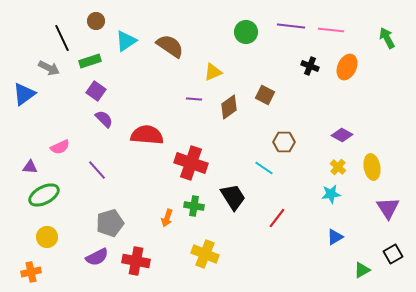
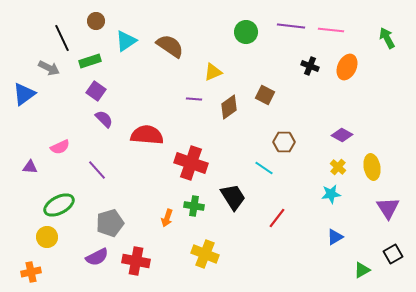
green ellipse at (44, 195): moved 15 px right, 10 px down
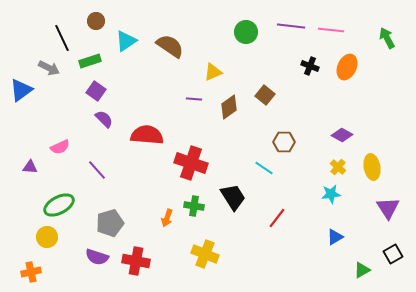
blue triangle at (24, 94): moved 3 px left, 4 px up
brown square at (265, 95): rotated 12 degrees clockwise
purple semicircle at (97, 257): rotated 45 degrees clockwise
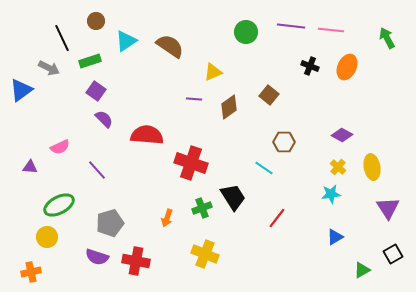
brown square at (265, 95): moved 4 px right
green cross at (194, 206): moved 8 px right, 2 px down; rotated 30 degrees counterclockwise
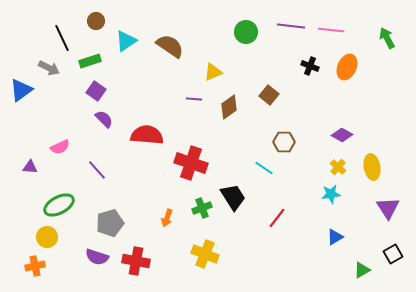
orange cross at (31, 272): moved 4 px right, 6 px up
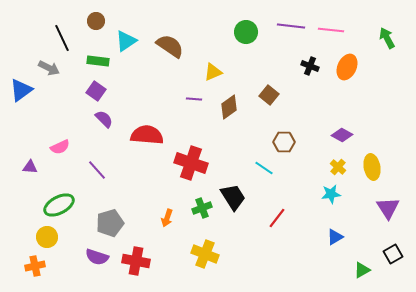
green rectangle at (90, 61): moved 8 px right; rotated 25 degrees clockwise
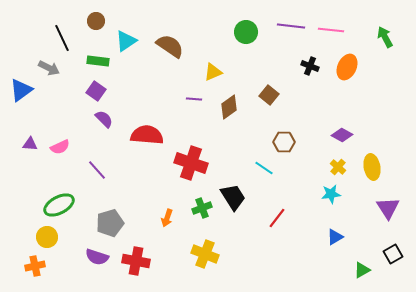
green arrow at (387, 38): moved 2 px left, 1 px up
purple triangle at (30, 167): moved 23 px up
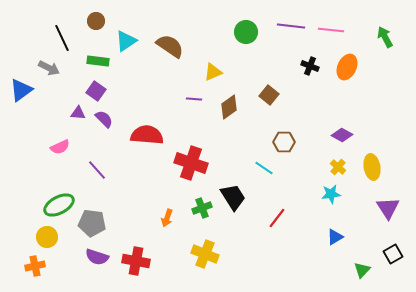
purple triangle at (30, 144): moved 48 px right, 31 px up
gray pentagon at (110, 223): moved 18 px left; rotated 24 degrees clockwise
green triangle at (362, 270): rotated 18 degrees counterclockwise
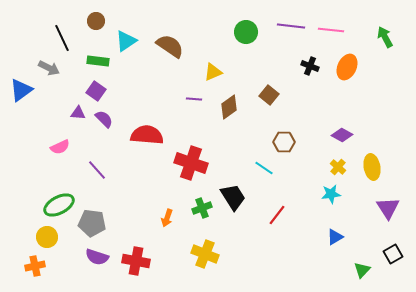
red line at (277, 218): moved 3 px up
